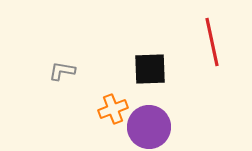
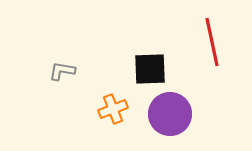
purple circle: moved 21 px right, 13 px up
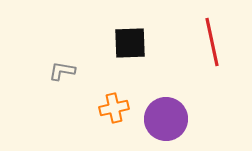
black square: moved 20 px left, 26 px up
orange cross: moved 1 px right, 1 px up; rotated 8 degrees clockwise
purple circle: moved 4 px left, 5 px down
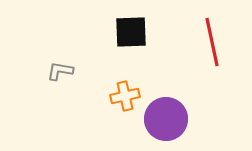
black square: moved 1 px right, 11 px up
gray L-shape: moved 2 px left
orange cross: moved 11 px right, 12 px up
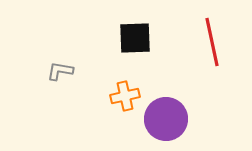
black square: moved 4 px right, 6 px down
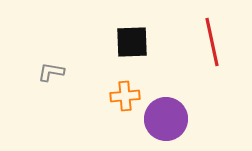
black square: moved 3 px left, 4 px down
gray L-shape: moved 9 px left, 1 px down
orange cross: rotated 8 degrees clockwise
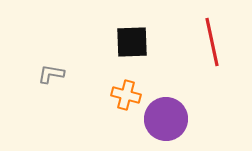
gray L-shape: moved 2 px down
orange cross: moved 1 px right, 1 px up; rotated 20 degrees clockwise
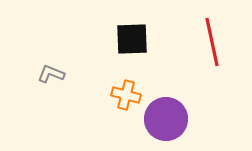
black square: moved 3 px up
gray L-shape: rotated 12 degrees clockwise
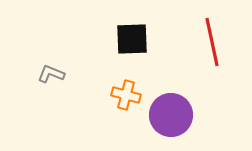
purple circle: moved 5 px right, 4 px up
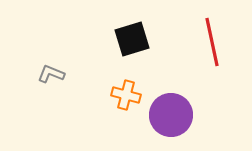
black square: rotated 15 degrees counterclockwise
